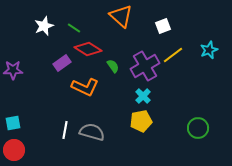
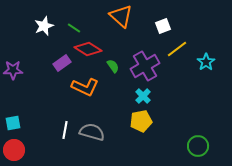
cyan star: moved 3 px left, 12 px down; rotated 12 degrees counterclockwise
yellow line: moved 4 px right, 6 px up
green circle: moved 18 px down
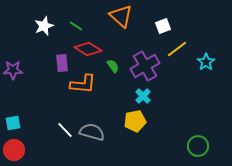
green line: moved 2 px right, 2 px up
purple rectangle: rotated 60 degrees counterclockwise
orange L-shape: moved 2 px left, 3 px up; rotated 20 degrees counterclockwise
yellow pentagon: moved 6 px left
white line: rotated 54 degrees counterclockwise
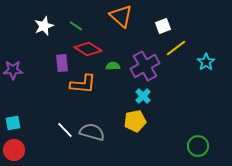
yellow line: moved 1 px left, 1 px up
green semicircle: rotated 56 degrees counterclockwise
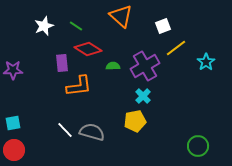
orange L-shape: moved 4 px left, 2 px down; rotated 12 degrees counterclockwise
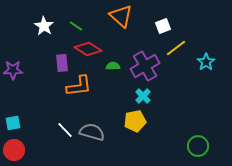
white star: rotated 18 degrees counterclockwise
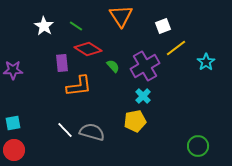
orange triangle: rotated 15 degrees clockwise
green semicircle: rotated 48 degrees clockwise
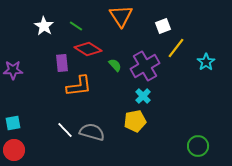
yellow line: rotated 15 degrees counterclockwise
green semicircle: moved 2 px right, 1 px up
